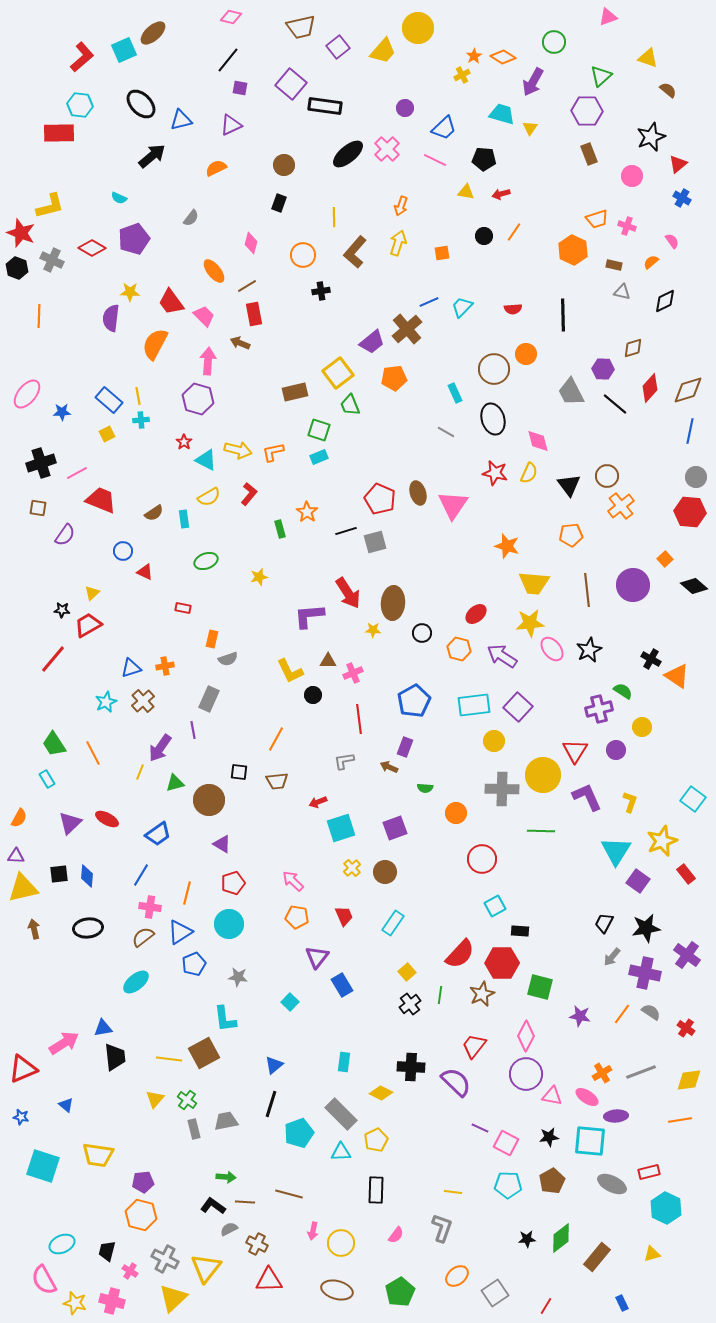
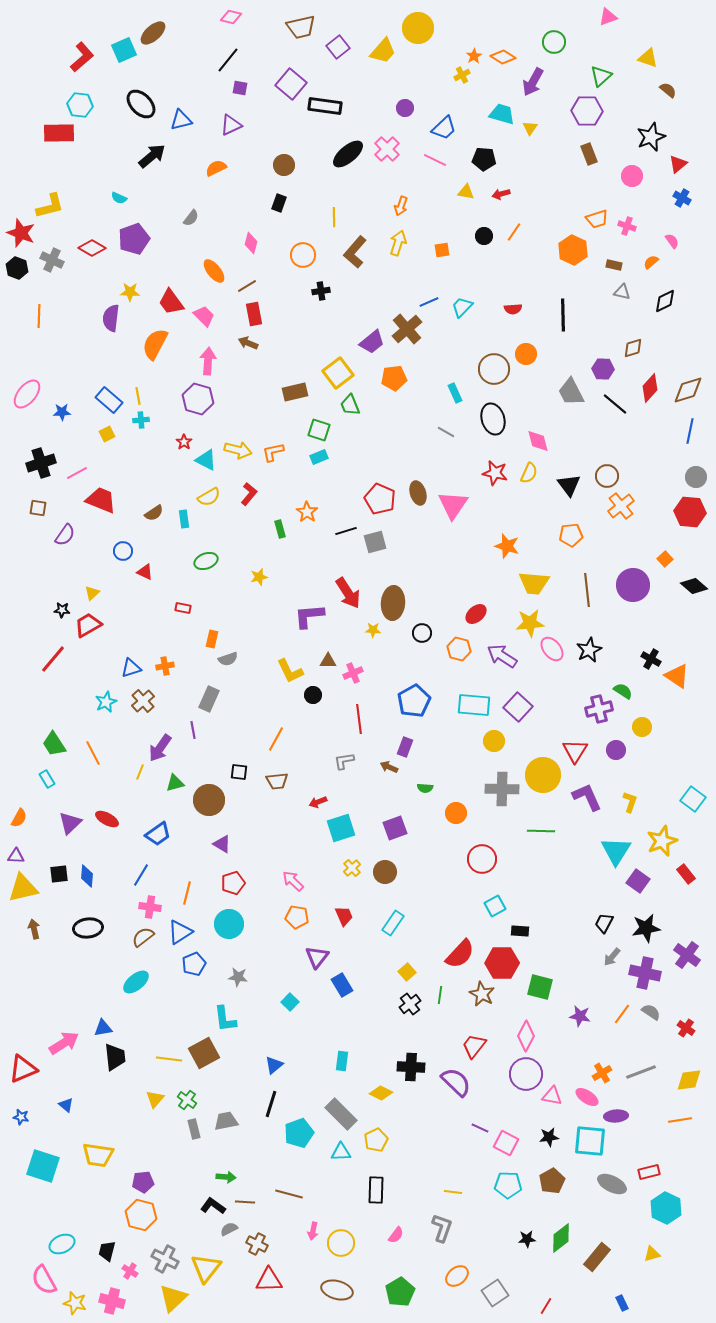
orange square at (442, 253): moved 3 px up
brown arrow at (240, 343): moved 8 px right
cyan rectangle at (474, 705): rotated 12 degrees clockwise
brown star at (482, 994): rotated 20 degrees counterclockwise
cyan rectangle at (344, 1062): moved 2 px left, 1 px up
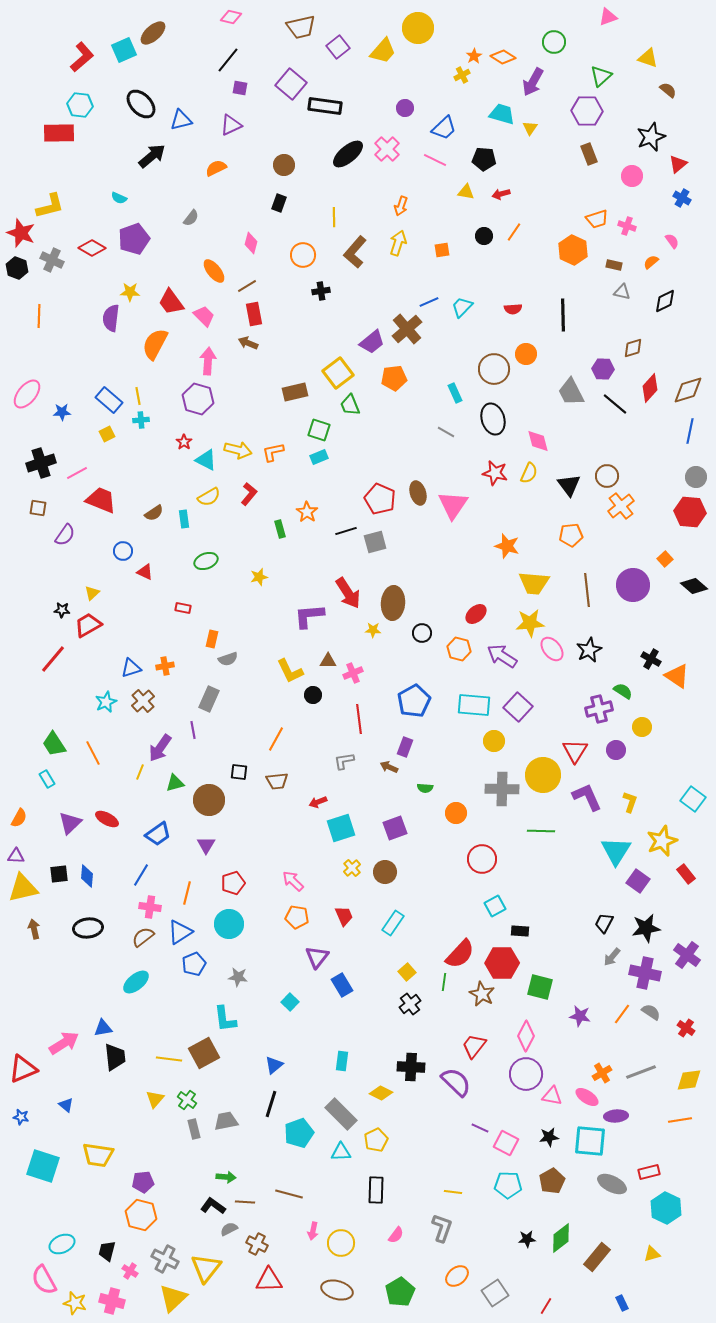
purple triangle at (222, 844): moved 16 px left, 1 px down; rotated 30 degrees clockwise
green line at (440, 995): moved 4 px right, 13 px up
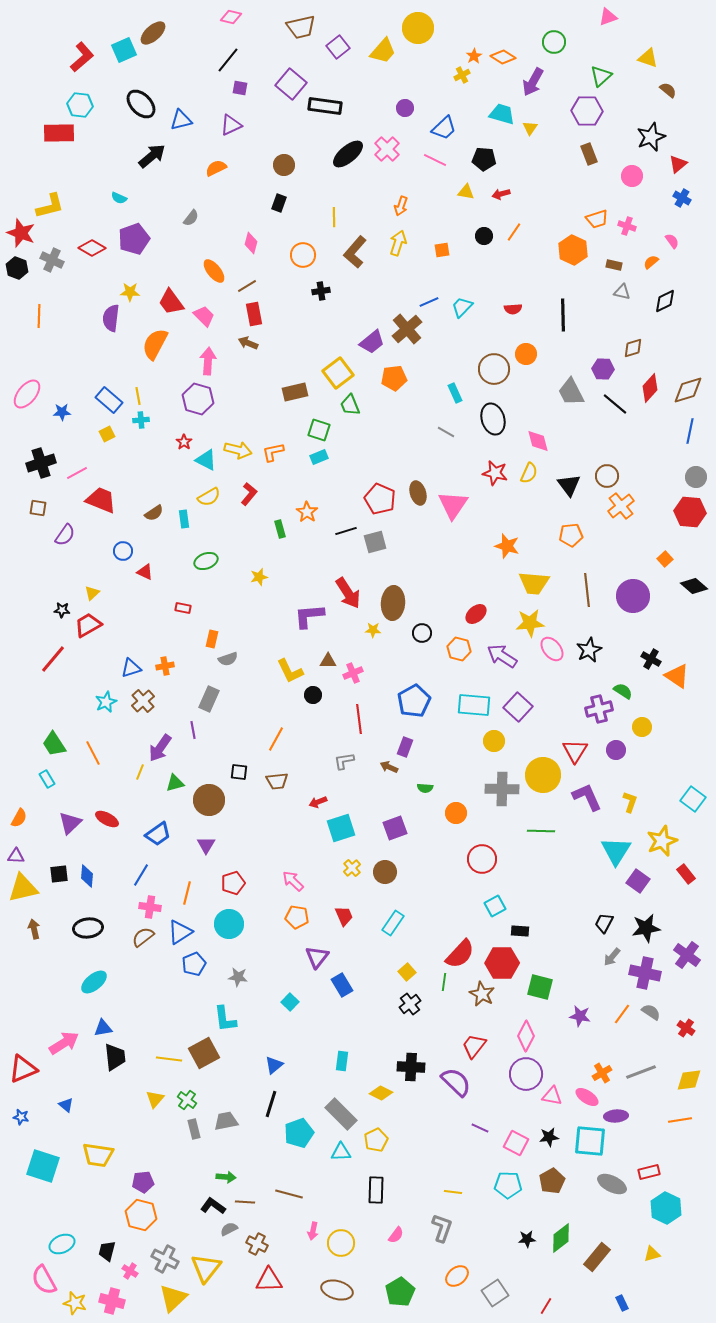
purple circle at (633, 585): moved 11 px down
cyan ellipse at (136, 982): moved 42 px left
pink square at (506, 1143): moved 10 px right
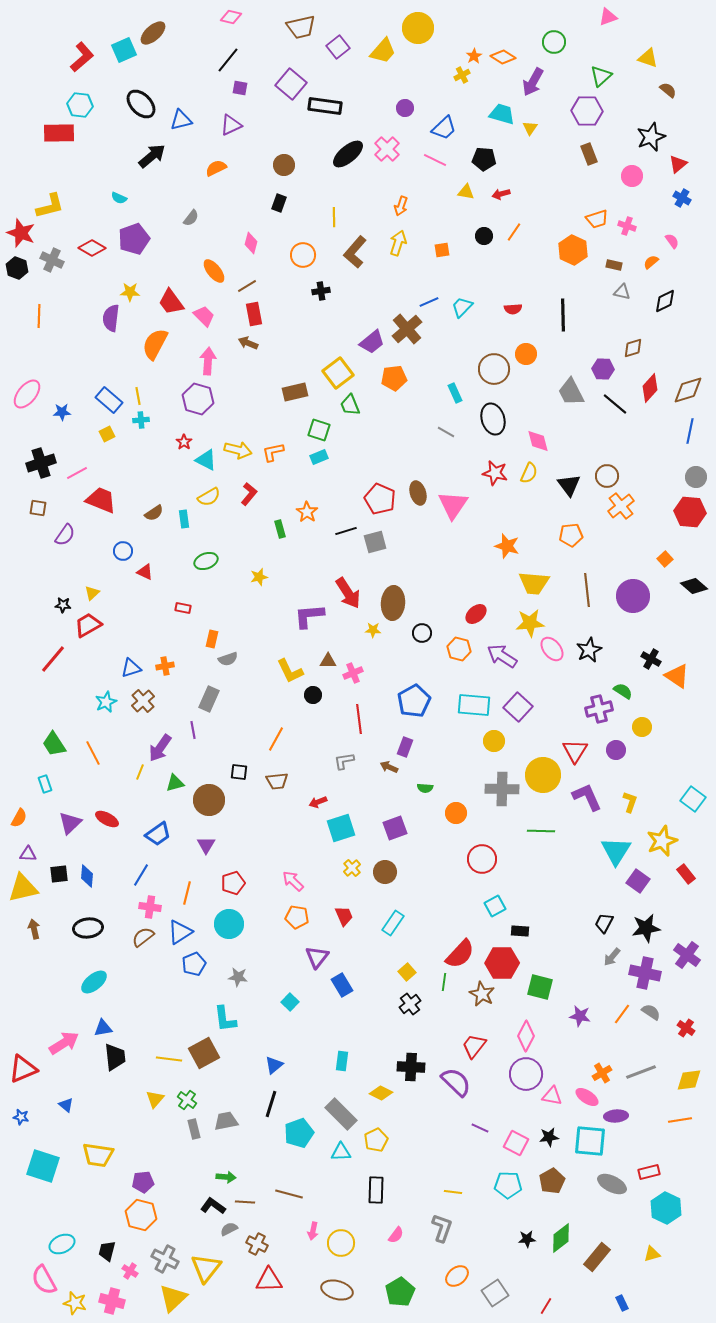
black star at (62, 610): moved 1 px right, 5 px up
cyan rectangle at (47, 779): moved 2 px left, 5 px down; rotated 12 degrees clockwise
purple triangle at (16, 856): moved 12 px right, 2 px up
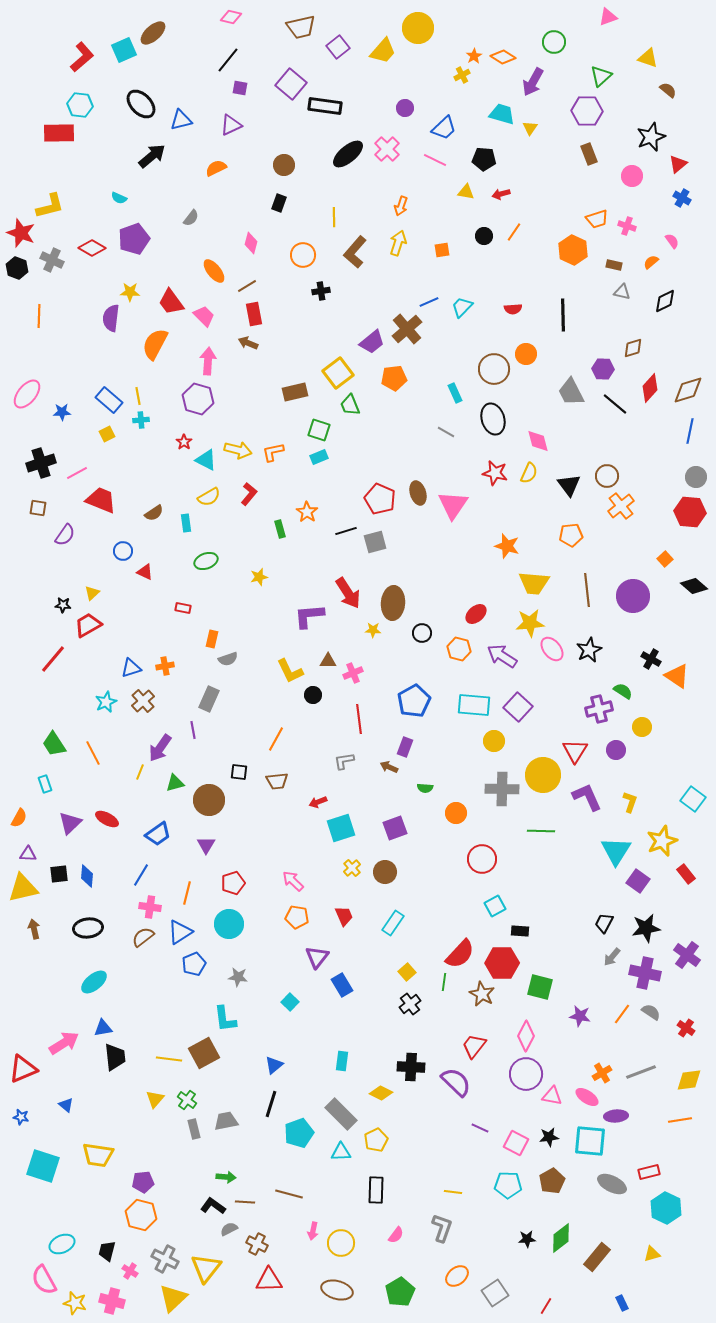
cyan rectangle at (184, 519): moved 2 px right, 4 px down
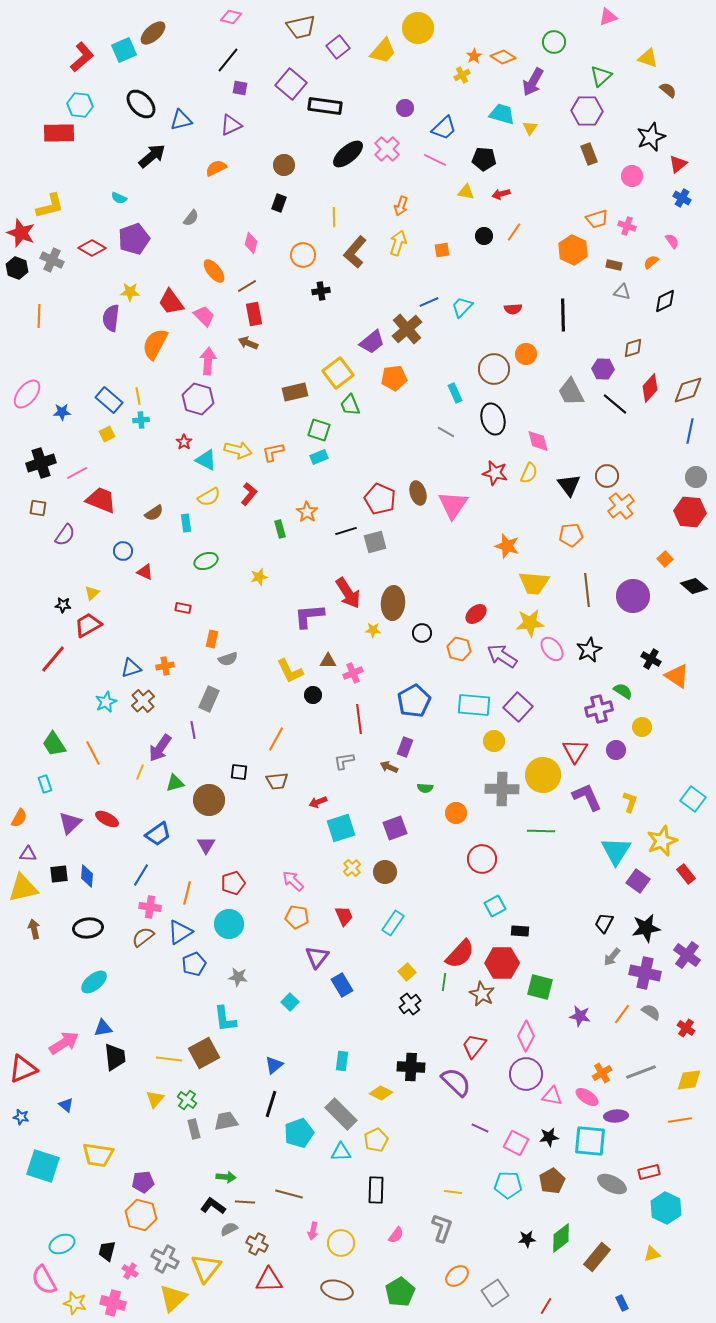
pink cross at (112, 1301): moved 1 px right, 2 px down
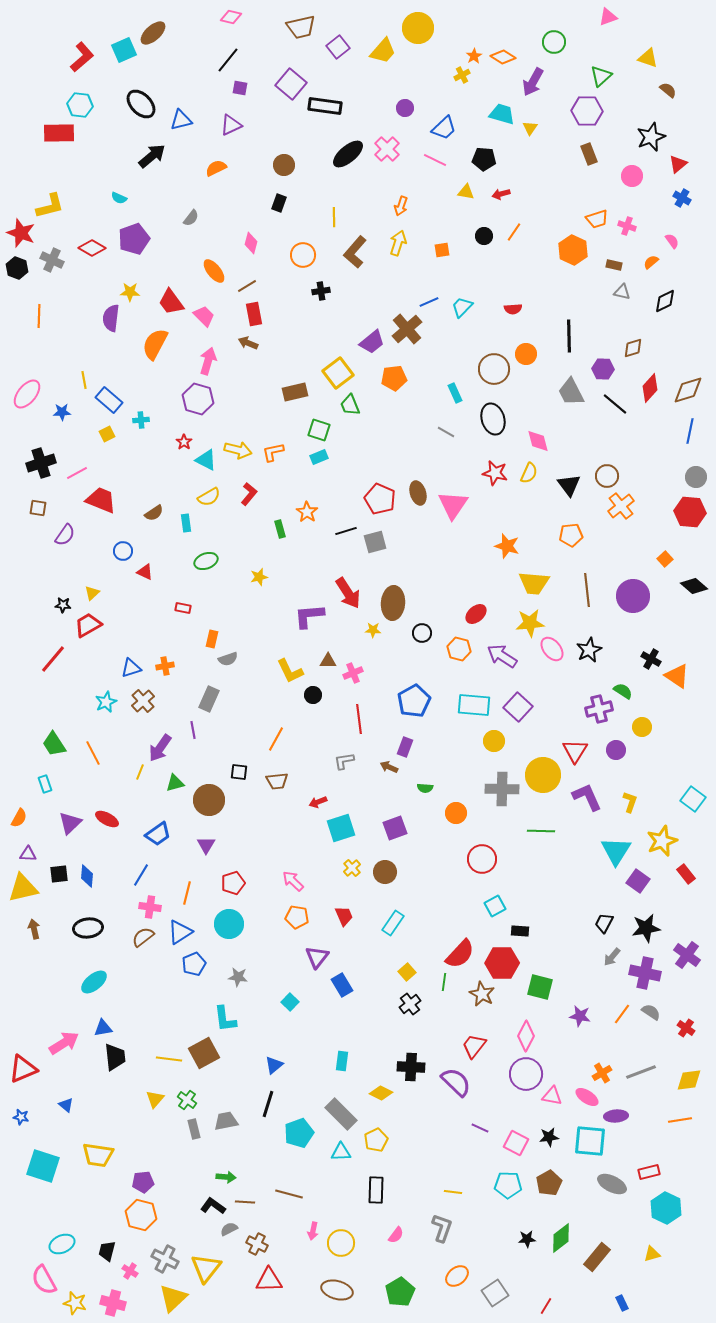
black line at (563, 315): moved 6 px right, 21 px down
pink arrow at (208, 361): rotated 12 degrees clockwise
yellow line at (138, 396): moved 54 px left, 16 px up
black line at (271, 1104): moved 3 px left
brown pentagon at (552, 1181): moved 3 px left, 2 px down
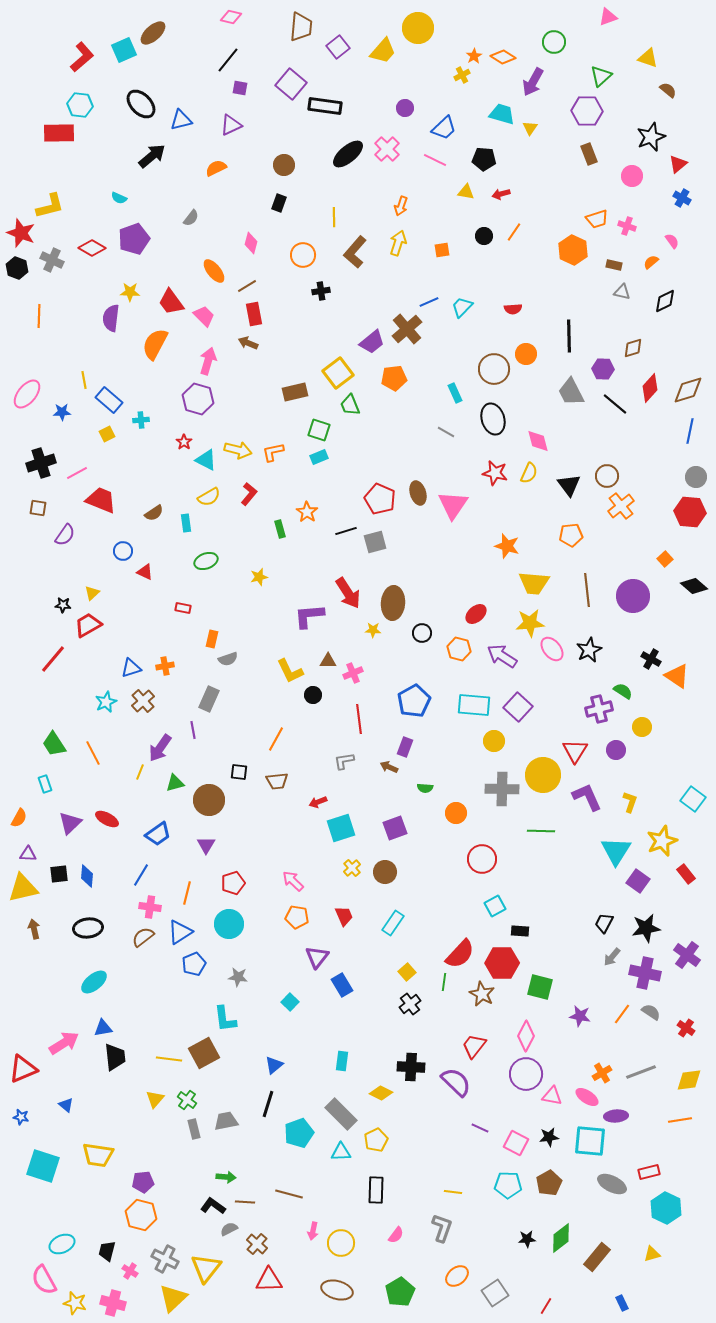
brown trapezoid at (301, 27): rotated 72 degrees counterclockwise
brown cross at (257, 1244): rotated 15 degrees clockwise
